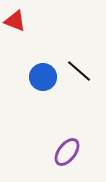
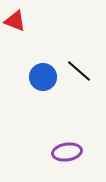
purple ellipse: rotated 44 degrees clockwise
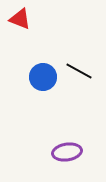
red triangle: moved 5 px right, 2 px up
black line: rotated 12 degrees counterclockwise
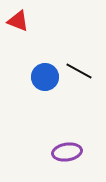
red triangle: moved 2 px left, 2 px down
blue circle: moved 2 px right
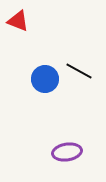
blue circle: moved 2 px down
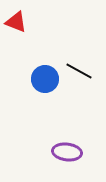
red triangle: moved 2 px left, 1 px down
purple ellipse: rotated 16 degrees clockwise
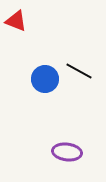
red triangle: moved 1 px up
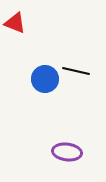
red triangle: moved 1 px left, 2 px down
black line: moved 3 px left; rotated 16 degrees counterclockwise
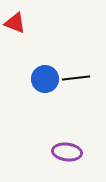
black line: moved 7 px down; rotated 20 degrees counterclockwise
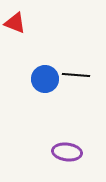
black line: moved 3 px up; rotated 12 degrees clockwise
